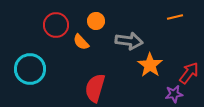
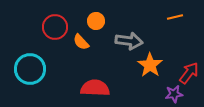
red circle: moved 1 px left, 2 px down
red semicircle: rotated 76 degrees clockwise
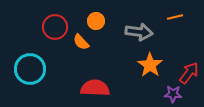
gray arrow: moved 10 px right, 9 px up
purple star: moved 1 px left; rotated 12 degrees clockwise
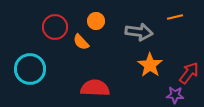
purple star: moved 2 px right, 1 px down
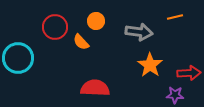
cyan circle: moved 12 px left, 11 px up
red arrow: rotated 50 degrees clockwise
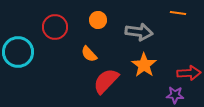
orange line: moved 3 px right, 4 px up; rotated 21 degrees clockwise
orange circle: moved 2 px right, 1 px up
orange semicircle: moved 8 px right, 12 px down
cyan circle: moved 6 px up
orange star: moved 6 px left
red semicircle: moved 11 px right, 7 px up; rotated 48 degrees counterclockwise
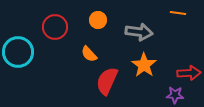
red semicircle: moved 1 px right; rotated 20 degrees counterclockwise
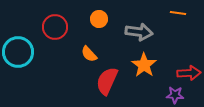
orange circle: moved 1 px right, 1 px up
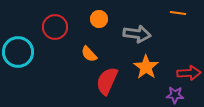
gray arrow: moved 2 px left, 2 px down
orange star: moved 2 px right, 2 px down
